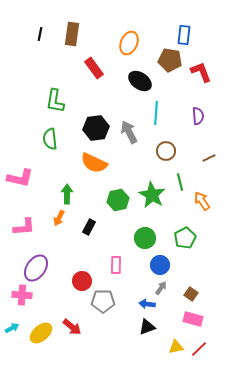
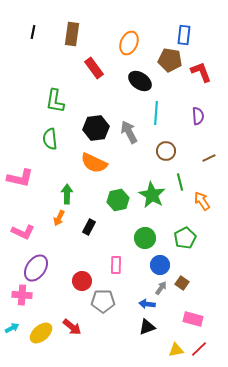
black line at (40, 34): moved 7 px left, 2 px up
pink L-shape at (24, 227): moved 1 px left, 5 px down; rotated 30 degrees clockwise
brown square at (191, 294): moved 9 px left, 11 px up
yellow triangle at (176, 347): moved 3 px down
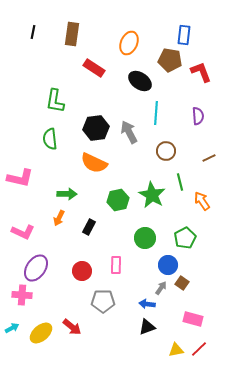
red rectangle at (94, 68): rotated 20 degrees counterclockwise
green arrow at (67, 194): rotated 90 degrees clockwise
blue circle at (160, 265): moved 8 px right
red circle at (82, 281): moved 10 px up
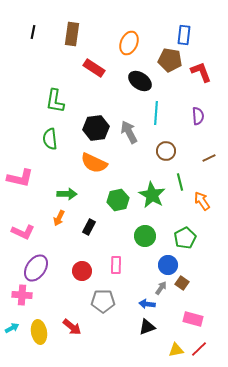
green circle at (145, 238): moved 2 px up
yellow ellipse at (41, 333): moved 2 px left, 1 px up; rotated 60 degrees counterclockwise
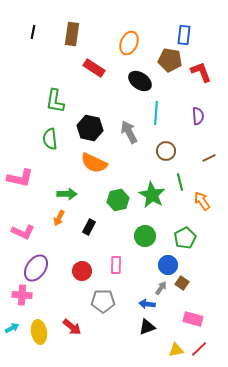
black hexagon at (96, 128): moved 6 px left; rotated 20 degrees clockwise
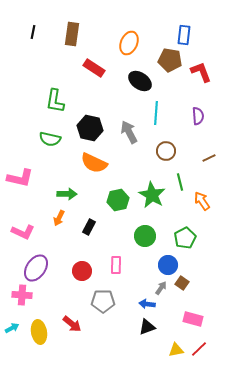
green semicircle at (50, 139): rotated 70 degrees counterclockwise
red arrow at (72, 327): moved 3 px up
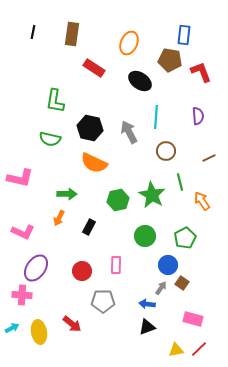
cyan line at (156, 113): moved 4 px down
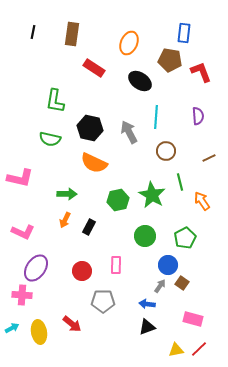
blue rectangle at (184, 35): moved 2 px up
orange arrow at (59, 218): moved 6 px right, 2 px down
gray arrow at (161, 288): moved 1 px left, 2 px up
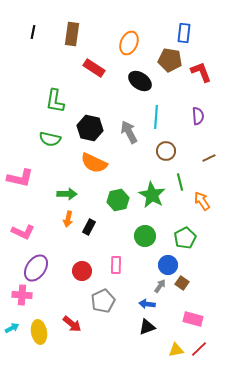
orange arrow at (65, 220): moved 3 px right, 1 px up; rotated 14 degrees counterclockwise
gray pentagon at (103, 301): rotated 25 degrees counterclockwise
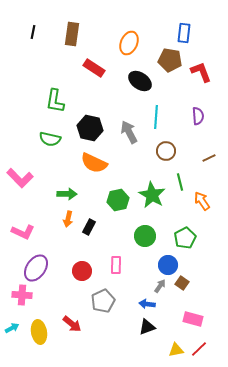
pink L-shape at (20, 178): rotated 32 degrees clockwise
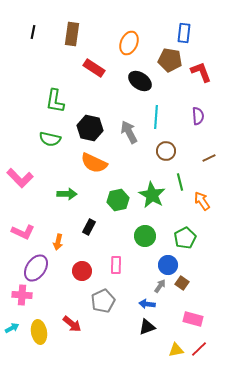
orange arrow at (68, 219): moved 10 px left, 23 px down
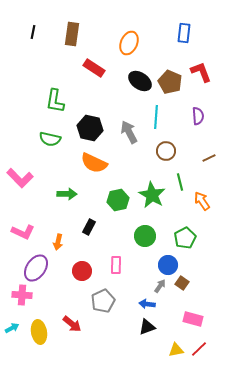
brown pentagon at (170, 60): moved 22 px down; rotated 15 degrees clockwise
